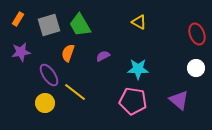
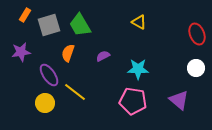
orange rectangle: moved 7 px right, 4 px up
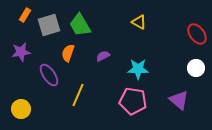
red ellipse: rotated 15 degrees counterclockwise
yellow line: moved 3 px right, 3 px down; rotated 75 degrees clockwise
yellow circle: moved 24 px left, 6 px down
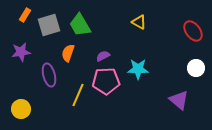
red ellipse: moved 4 px left, 3 px up
purple ellipse: rotated 20 degrees clockwise
pink pentagon: moved 27 px left, 20 px up; rotated 12 degrees counterclockwise
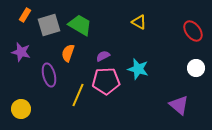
green trapezoid: rotated 150 degrees clockwise
purple star: rotated 24 degrees clockwise
cyan star: rotated 15 degrees clockwise
purple triangle: moved 5 px down
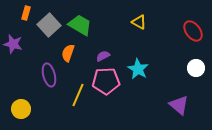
orange rectangle: moved 1 px right, 2 px up; rotated 16 degrees counterclockwise
gray square: rotated 25 degrees counterclockwise
purple star: moved 8 px left, 8 px up
cyan star: rotated 15 degrees clockwise
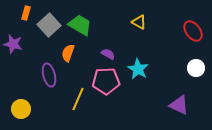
purple semicircle: moved 5 px right, 2 px up; rotated 56 degrees clockwise
yellow line: moved 4 px down
purple triangle: rotated 15 degrees counterclockwise
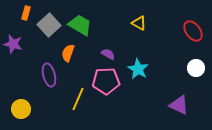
yellow triangle: moved 1 px down
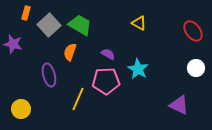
orange semicircle: moved 2 px right, 1 px up
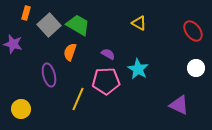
green trapezoid: moved 2 px left
